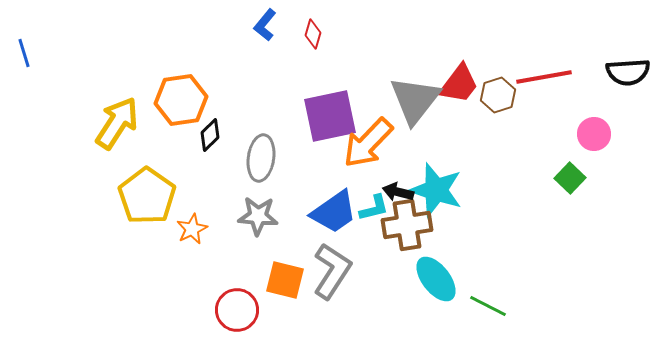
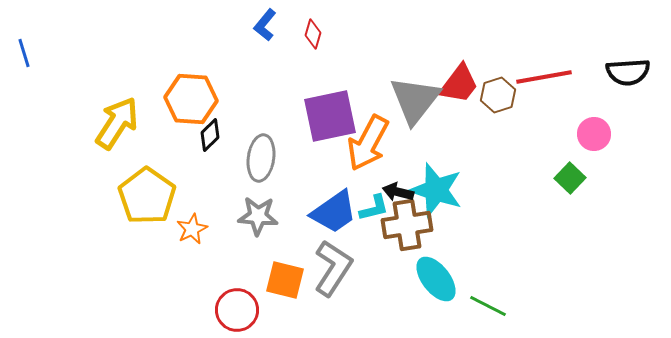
orange hexagon: moved 10 px right, 1 px up; rotated 12 degrees clockwise
orange arrow: rotated 16 degrees counterclockwise
gray L-shape: moved 1 px right, 3 px up
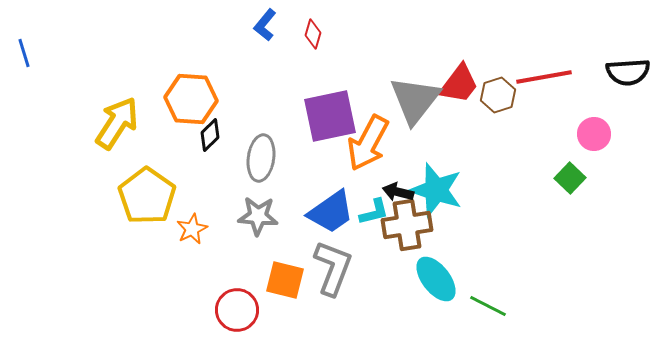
cyan L-shape: moved 4 px down
blue trapezoid: moved 3 px left
gray L-shape: rotated 12 degrees counterclockwise
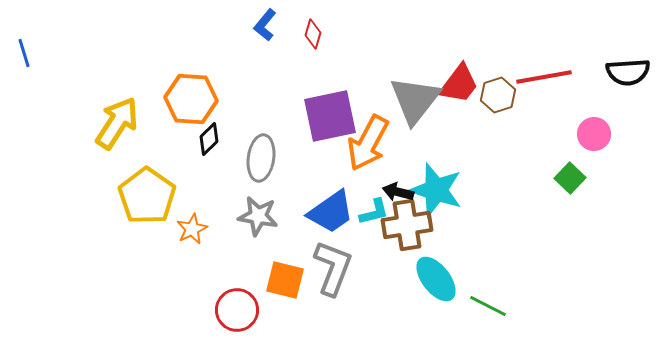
black diamond: moved 1 px left, 4 px down
gray star: rotated 6 degrees clockwise
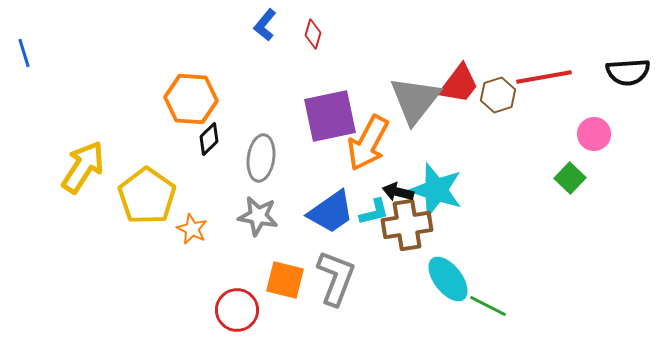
yellow arrow: moved 34 px left, 44 px down
orange star: rotated 20 degrees counterclockwise
gray L-shape: moved 3 px right, 10 px down
cyan ellipse: moved 12 px right
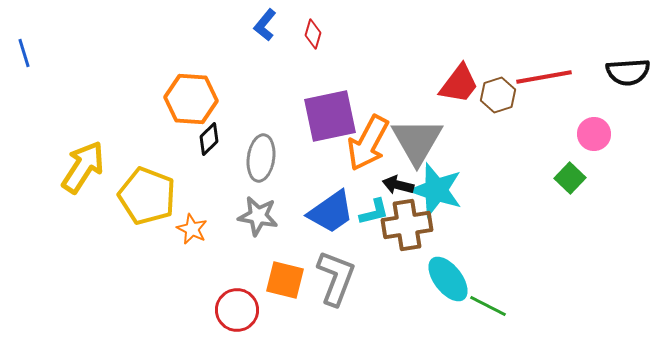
gray triangle: moved 2 px right, 41 px down; rotated 8 degrees counterclockwise
black arrow: moved 7 px up
yellow pentagon: rotated 14 degrees counterclockwise
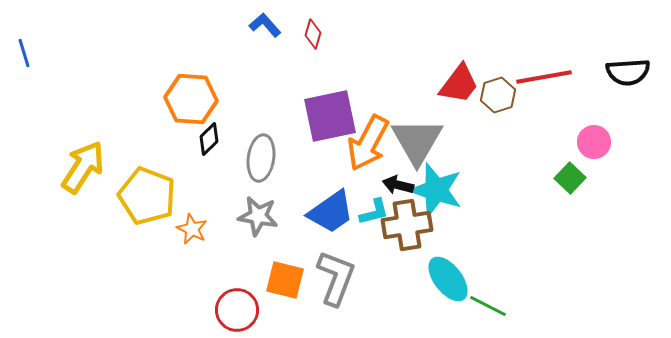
blue L-shape: rotated 100 degrees clockwise
pink circle: moved 8 px down
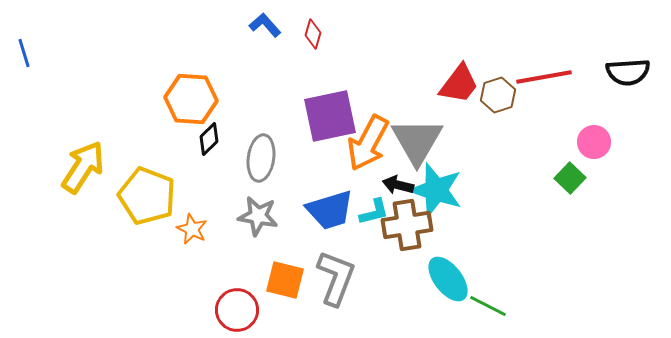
blue trapezoid: moved 1 px left, 2 px up; rotated 18 degrees clockwise
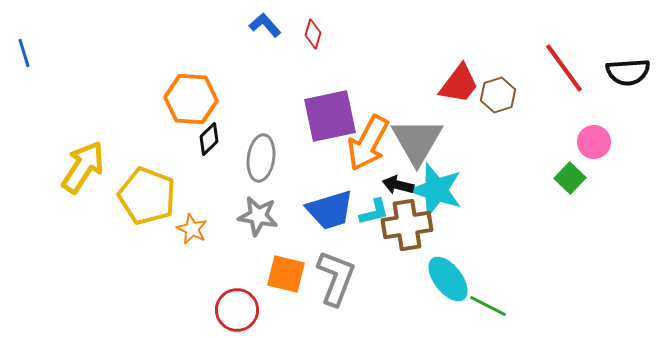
red line: moved 20 px right, 9 px up; rotated 64 degrees clockwise
orange square: moved 1 px right, 6 px up
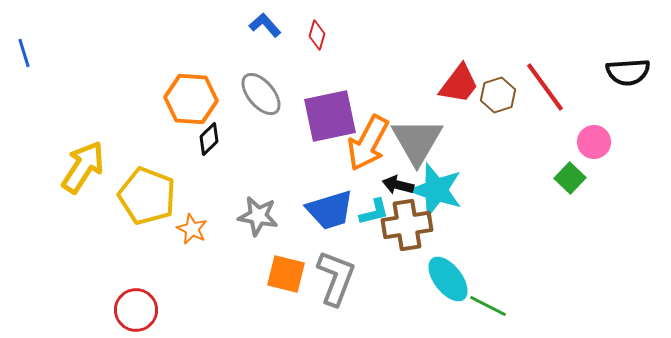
red diamond: moved 4 px right, 1 px down
red line: moved 19 px left, 19 px down
gray ellipse: moved 64 px up; rotated 48 degrees counterclockwise
red circle: moved 101 px left
